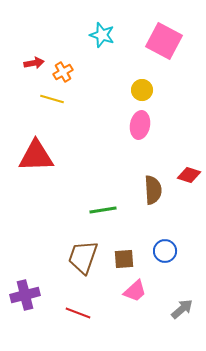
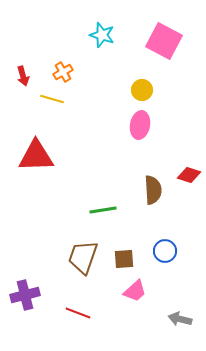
red arrow: moved 11 px left, 13 px down; rotated 84 degrees clockwise
gray arrow: moved 2 px left, 10 px down; rotated 125 degrees counterclockwise
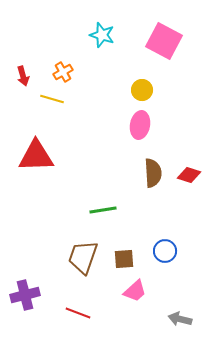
brown semicircle: moved 17 px up
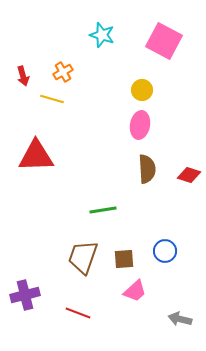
brown semicircle: moved 6 px left, 4 px up
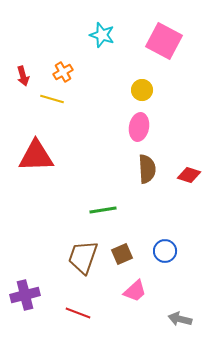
pink ellipse: moved 1 px left, 2 px down
brown square: moved 2 px left, 5 px up; rotated 20 degrees counterclockwise
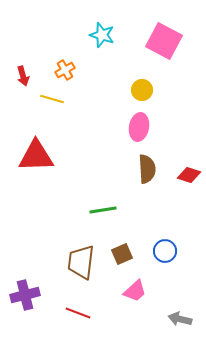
orange cross: moved 2 px right, 2 px up
brown trapezoid: moved 2 px left, 5 px down; rotated 12 degrees counterclockwise
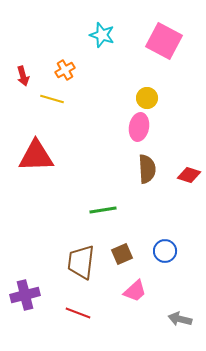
yellow circle: moved 5 px right, 8 px down
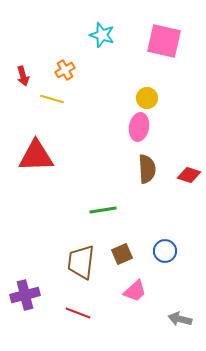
pink square: rotated 15 degrees counterclockwise
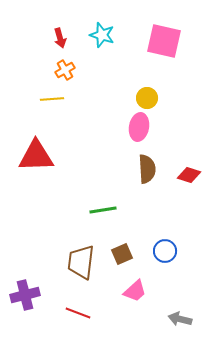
red arrow: moved 37 px right, 38 px up
yellow line: rotated 20 degrees counterclockwise
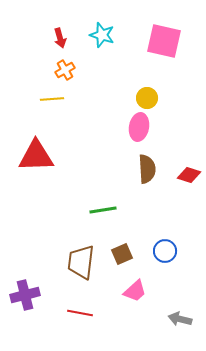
red line: moved 2 px right; rotated 10 degrees counterclockwise
